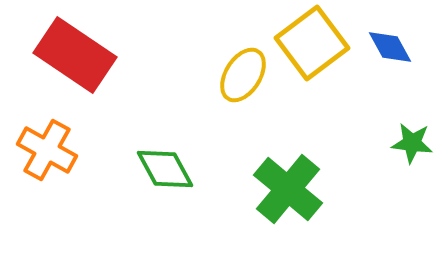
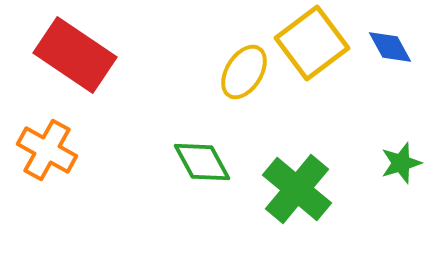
yellow ellipse: moved 1 px right, 3 px up
green star: moved 11 px left, 20 px down; rotated 24 degrees counterclockwise
green diamond: moved 37 px right, 7 px up
green cross: moved 9 px right
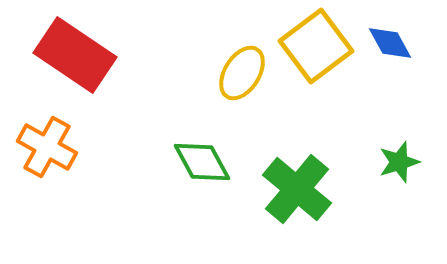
yellow square: moved 4 px right, 3 px down
blue diamond: moved 4 px up
yellow ellipse: moved 2 px left, 1 px down
orange cross: moved 3 px up
green star: moved 2 px left, 1 px up
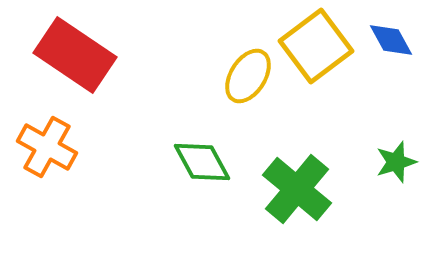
blue diamond: moved 1 px right, 3 px up
yellow ellipse: moved 6 px right, 3 px down
green star: moved 3 px left
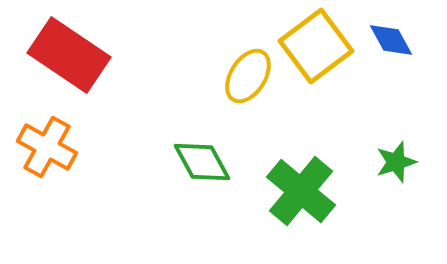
red rectangle: moved 6 px left
green cross: moved 4 px right, 2 px down
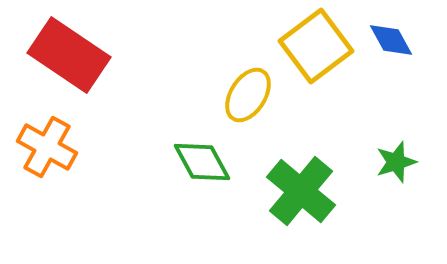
yellow ellipse: moved 19 px down
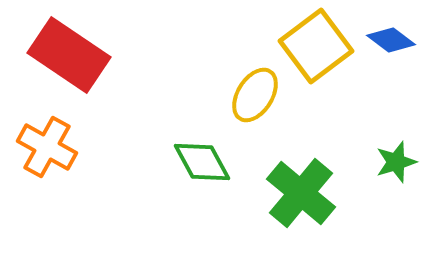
blue diamond: rotated 24 degrees counterclockwise
yellow ellipse: moved 7 px right
green cross: moved 2 px down
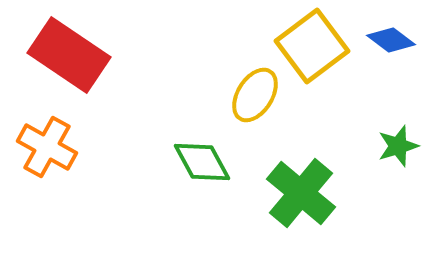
yellow square: moved 4 px left
green star: moved 2 px right, 16 px up
